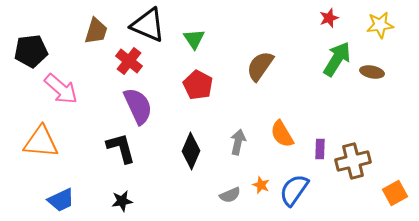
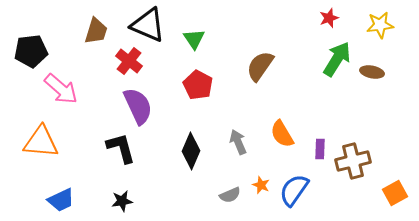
gray arrow: rotated 35 degrees counterclockwise
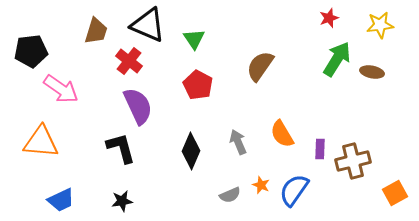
pink arrow: rotated 6 degrees counterclockwise
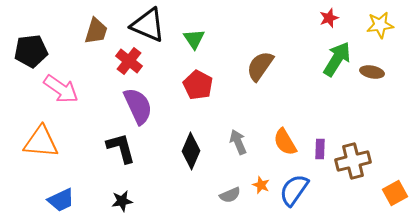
orange semicircle: moved 3 px right, 8 px down
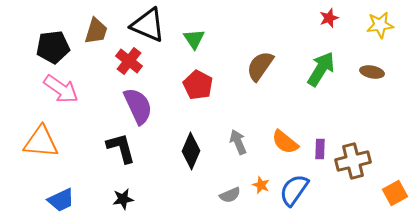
black pentagon: moved 22 px right, 4 px up
green arrow: moved 16 px left, 10 px down
orange semicircle: rotated 20 degrees counterclockwise
black star: moved 1 px right, 2 px up
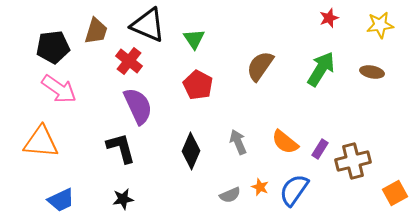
pink arrow: moved 2 px left
purple rectangle: rotated 30 degrees clockwise
orange star: moved 1 px left, 2 px down
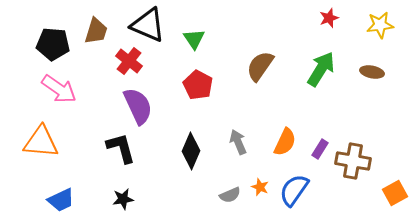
black pentagon: moved 3 px up; rotated 12 degrees clockwise
orange semicircle: rotated 104 degrees counterclockwise
brown cross: rotated 24 degrees clockwise
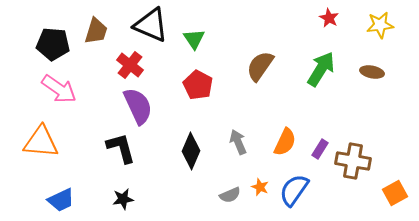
red star: rotated 24 degrees counterclockwise
black triangle: moved 3 px right
red cross: moved 1 px right, 4 px down
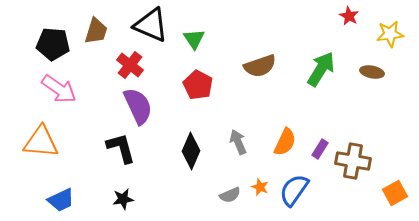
red star: moved 20 px right, 2 px up
yellow star: moved 10 px right, 9 px down
brown semicircle: rotated 144 degrees counterclockwise
